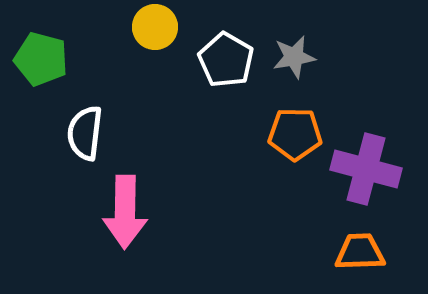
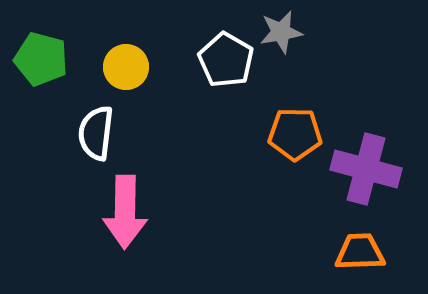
yellow circle: moved 29 px left, 40 px down
gray star: moved 13 px left, 25 px up
white semicircle: moved 11 px right
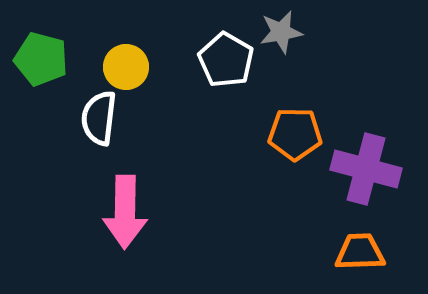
white semicircle: moved 3 px right, 15 px up
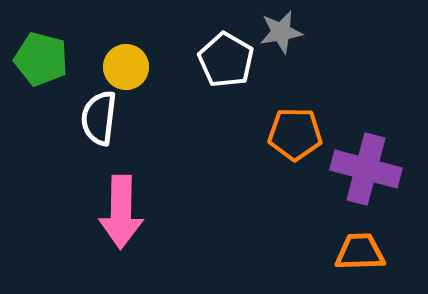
pink arrow: moved 4 px left
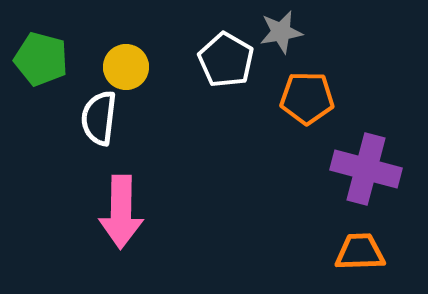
orange pentagon: moved 12 px right, 36 px up
